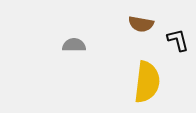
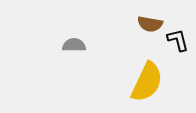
brown semicircle: moved 9 px right
yellow semicircle: rotated 18 degrees clockwise
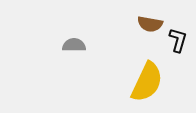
black L-shape: rotated 30 degrees clockwise
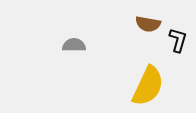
brown semicircle: moved 2 px left
yellow semicircle: moved 1 px right, 4 px down
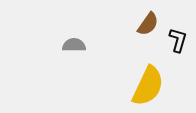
brown semicircle: rotated 65 degrees counterclockwise
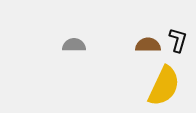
brown semicircle: moved 21 px down; rotated 125 degrees counterclockwise
yellow semicircle: moved 16 px right
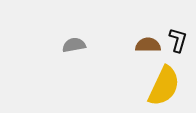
gray semicircle: rotated 10 degrees counterclockwise
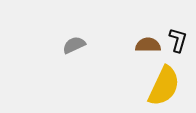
gray semicircle: rotated 15 degrees counterclockwise
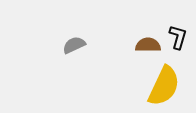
black L-shape: moved 3 px up
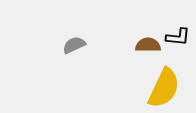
black L-shape: rotated 80 degrees clockwise
yellow semicircle: moved 2 px down
